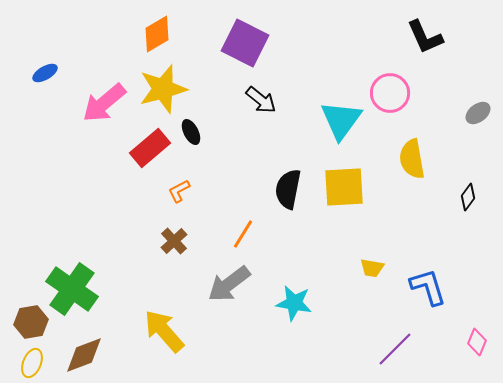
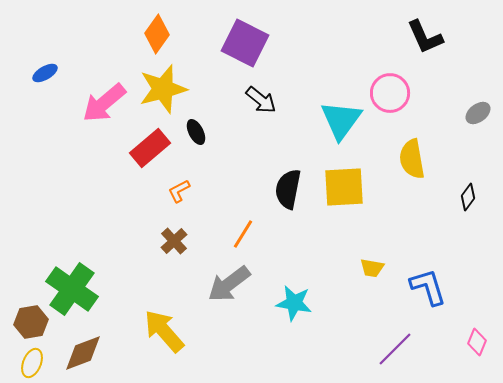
orange diamond: rotated 24 degrees counterclockwise
black ellipse: moved 5 px right
brown diamond: moved 1 px left, 2 px up
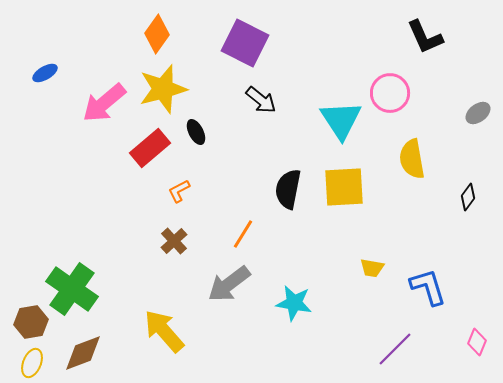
cyan triangle: rotated 9 degrees counterclockwise
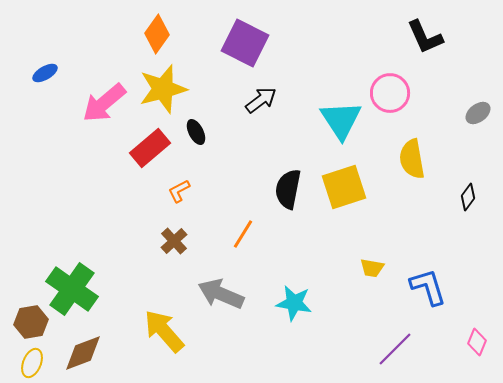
black arrow: rotated 76 degrees counterclockwise
yellow square: rotated 15 degrees counterclockwise
gray arrow: moved 8 px left, 10 px down; rotated 60 degrees clockwise
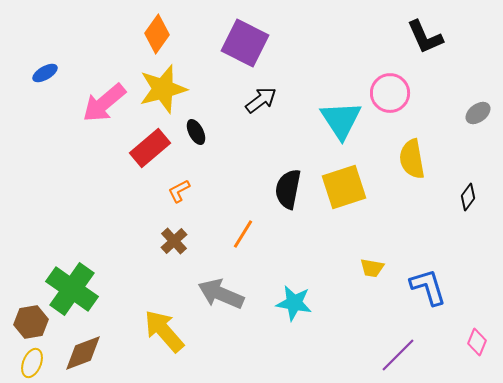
purple line: moved 3 px right, 6 px down
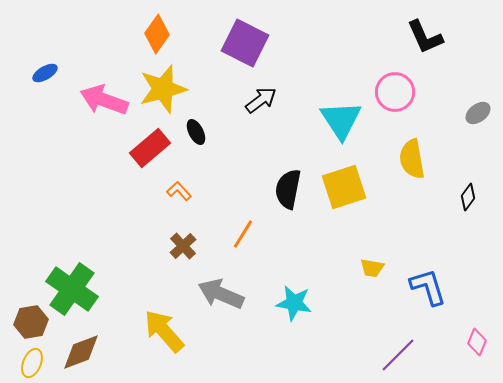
pink circle: moved 5 px right, 1 px up
pink arrow: moved 3 px up; rotated 60 degrees clockwise
orange L-shape: rotated 75 degrees clockwise
brown cross: moved 9 px right, 5 px down
brown diamond: moved 2 px left, 1 px up
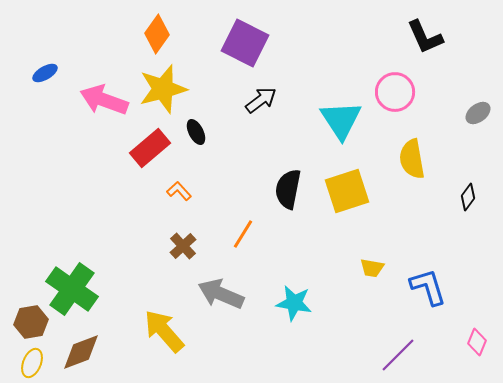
yellow square: moved 3 px right, 4 px down
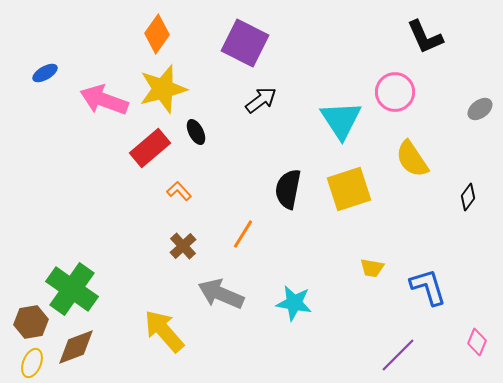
gray ellipse: moved 2 px right, 4 px up
yellow semicircle: rotated 24 degrees counterclockwise
yellow square: moved 2 px right, 2 px up
brown diamond: moved 5 px left, 5 px up
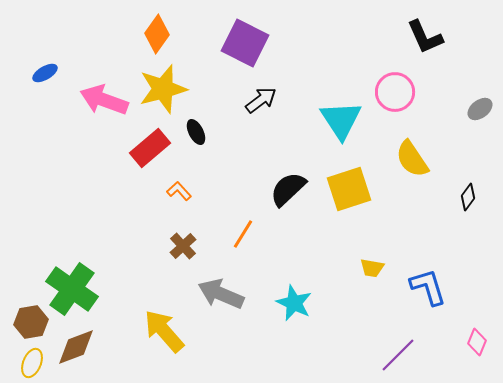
black semicircle: rotated 36 degrees clockwise
cyan star: rotated 15 degrees clockwise
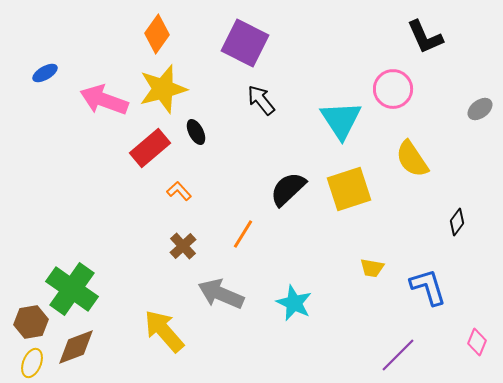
pink circle: moved 2 px left, 3 px up
black arrow: rotated 92 degrees counterclockwise
black diamond: moved 11 px left, 25 px down
